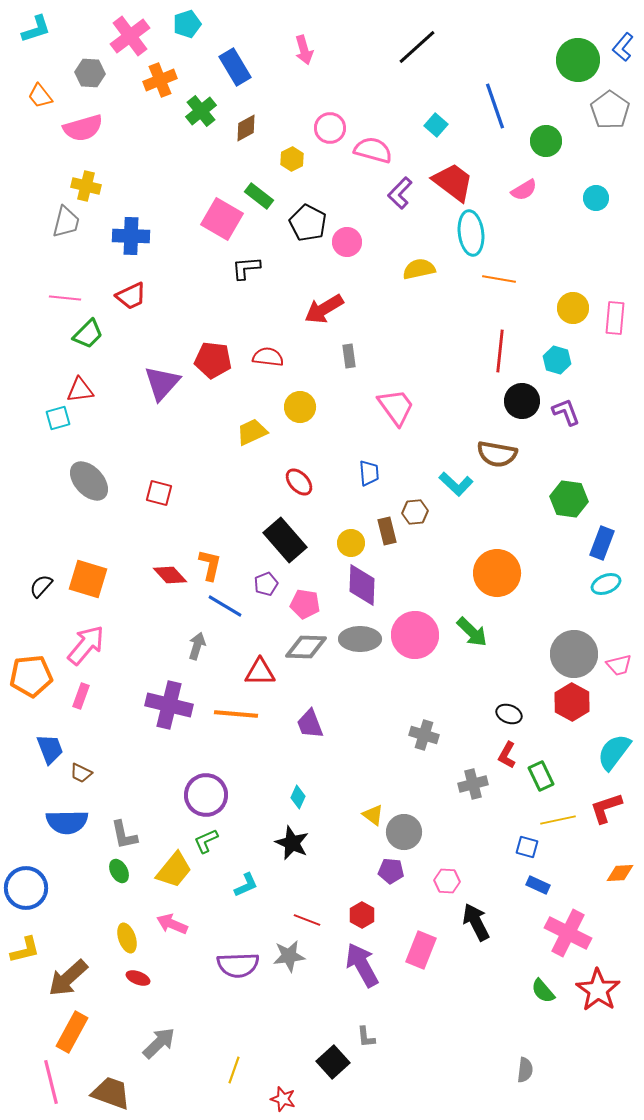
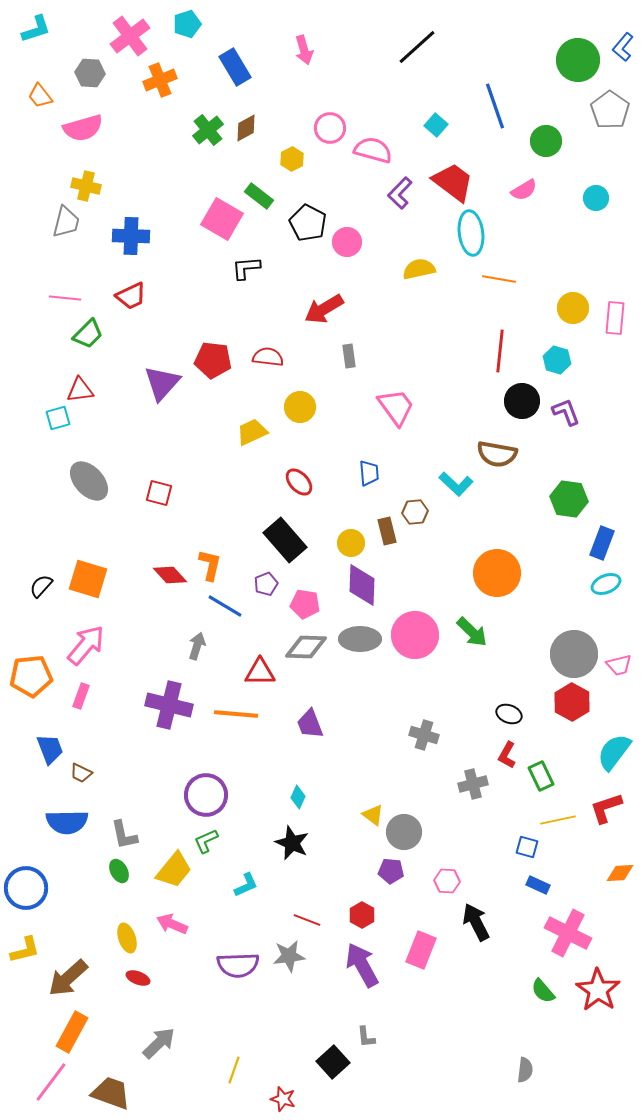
green cross at (201, 111): moved 7 px right, 19 px down
pink line at (51, 1082): rotated 51 degrees clockwise
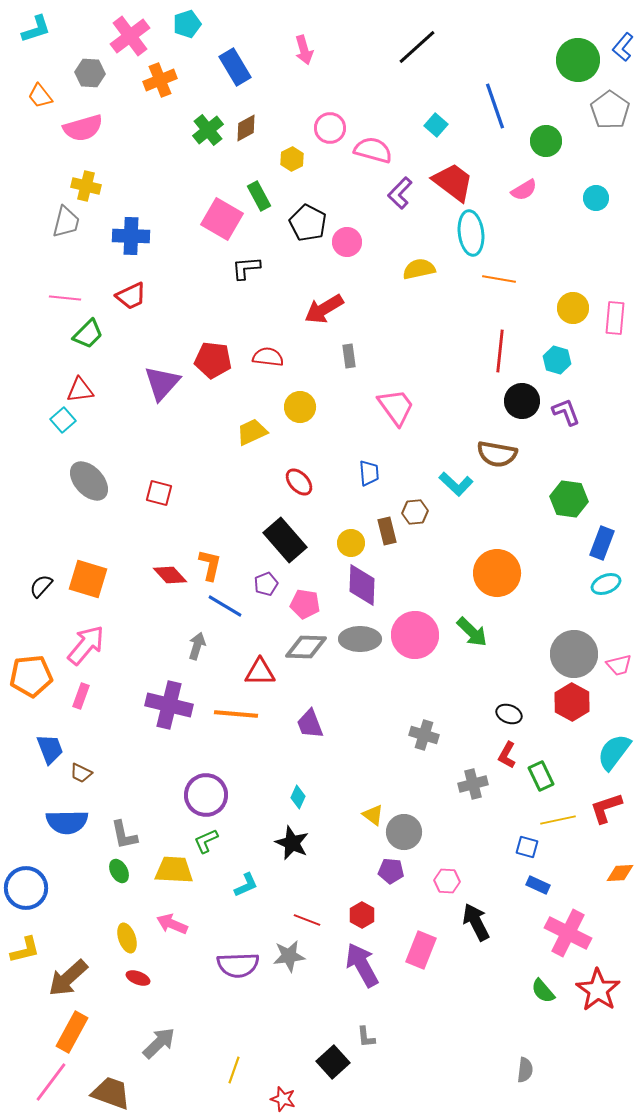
green rectangle at (259, 196): rotated 24 degrees clockwise
cyan square at (58, 418): moved 5 px right, 2 px down; rotated 25 degrees counterclockwise
yellow trapezoid at (174, 870): rotated 126 degrees counterclockwise
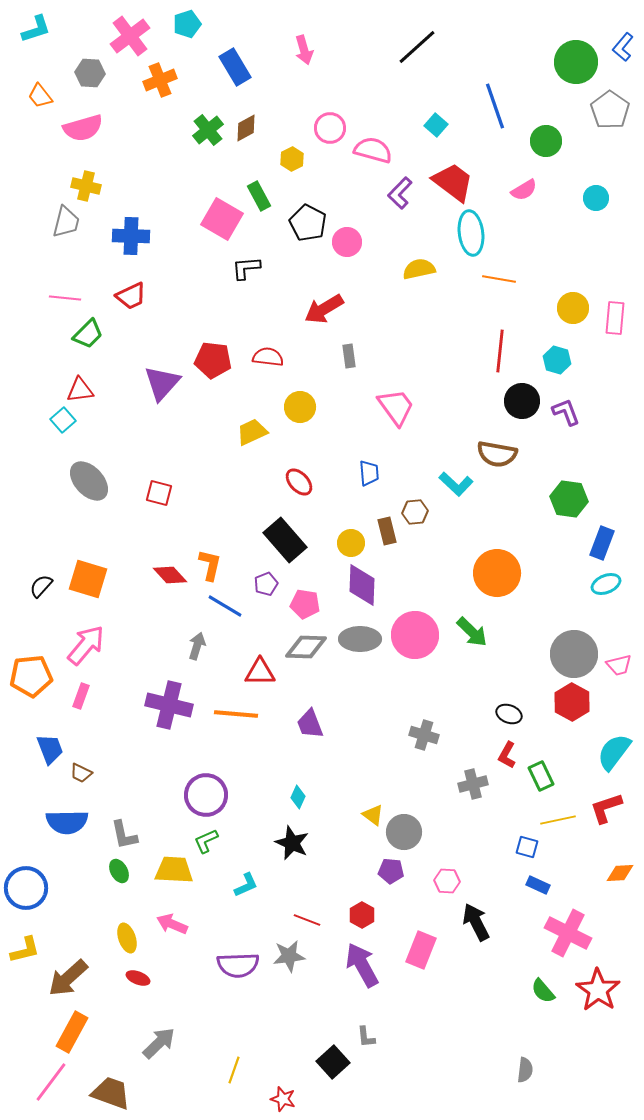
green circle at (578, 60): moved 2 px left, 2 px down
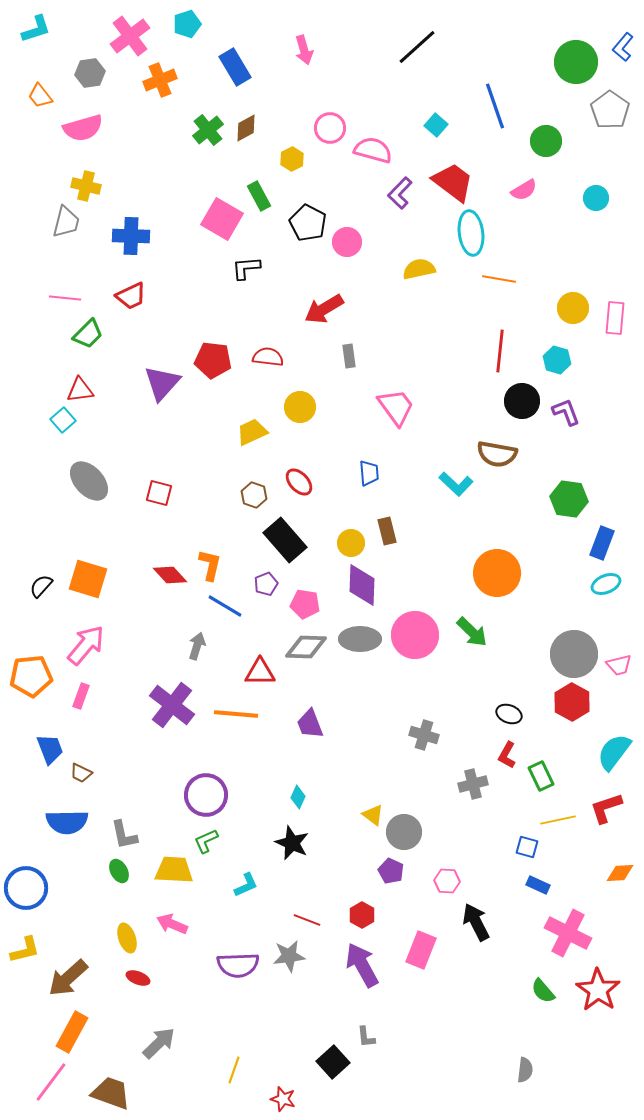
gray hexagon at (90, 73): rotated 12 degrees counterclockwise
brown hexagon at (415, 512): moved 161 px left, 17 px up; rotated 25 degrees clockwise
purple cross at (169, 705): moved 3 px right; rotated 24 degrees clockwise
purple pentagon at (391, 871): rotated 20 degrees clockwise
